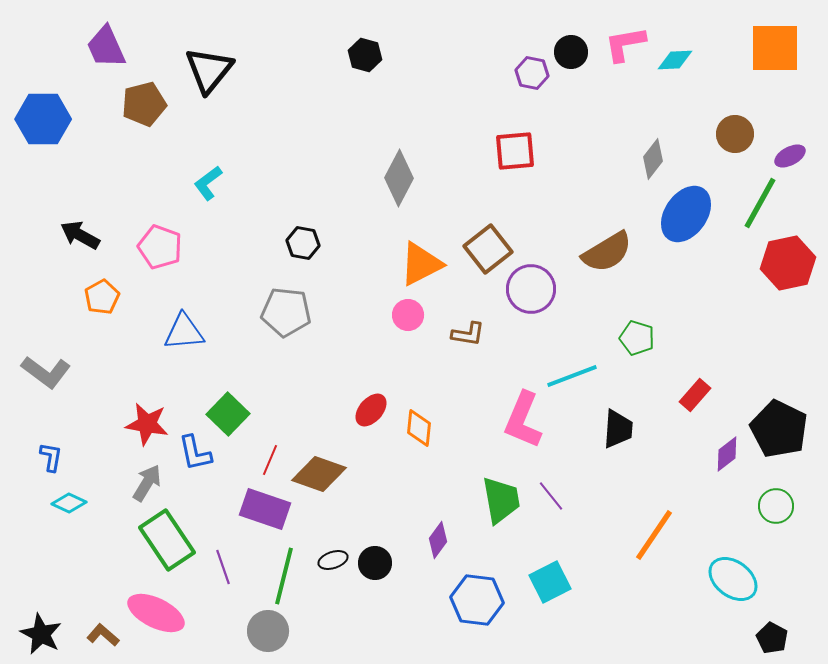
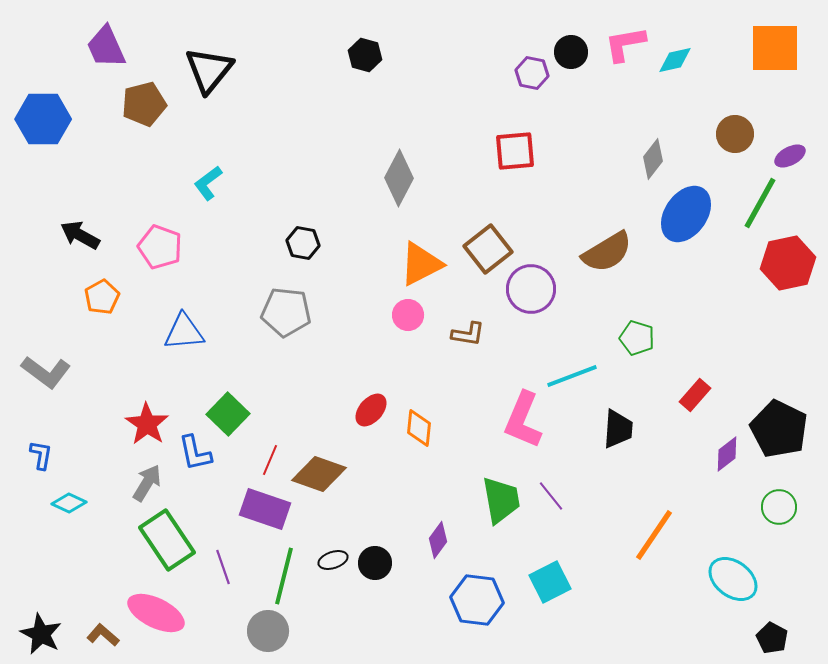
cyan diamond at (675, 60): rotated 9 degrees counterclockwise
red star at (147, 424): rotated 24 degrees clockwise
blue L-shape at (51, 457): moved 10 px left, 2 px up
green circle at (776, 506): moved 3 px right, 1 px down
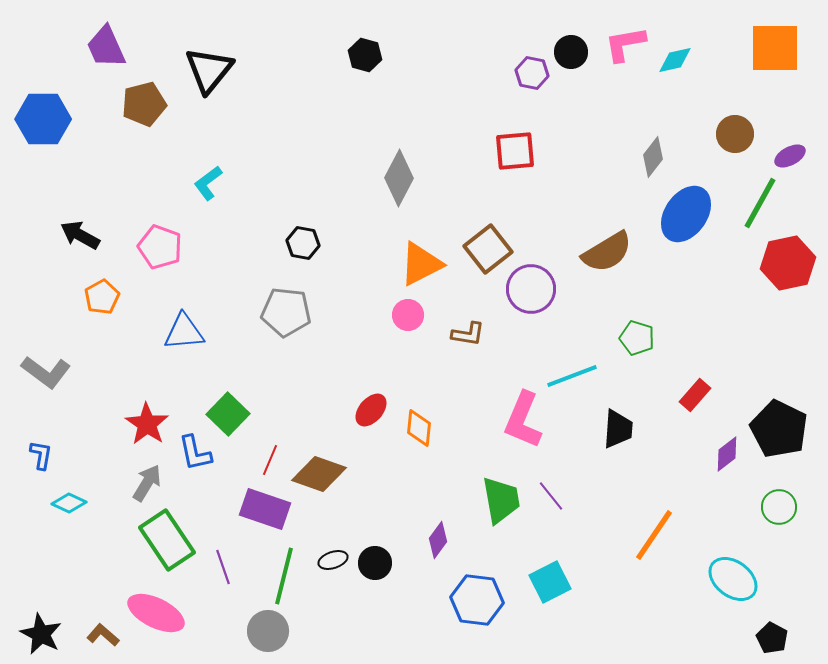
gray diamond at (653, 159): moved 2 px up
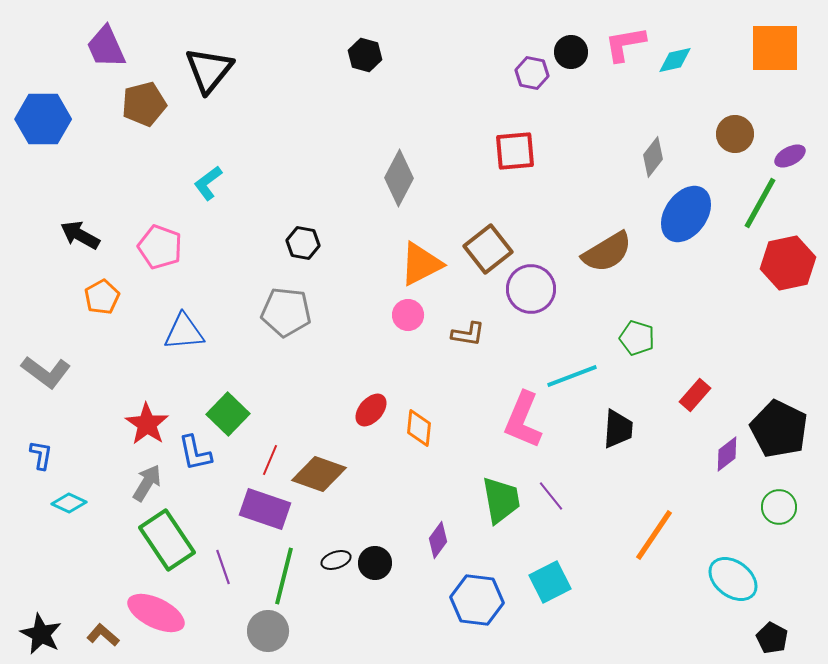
black ellipse at (333, 560): moved 3 px right
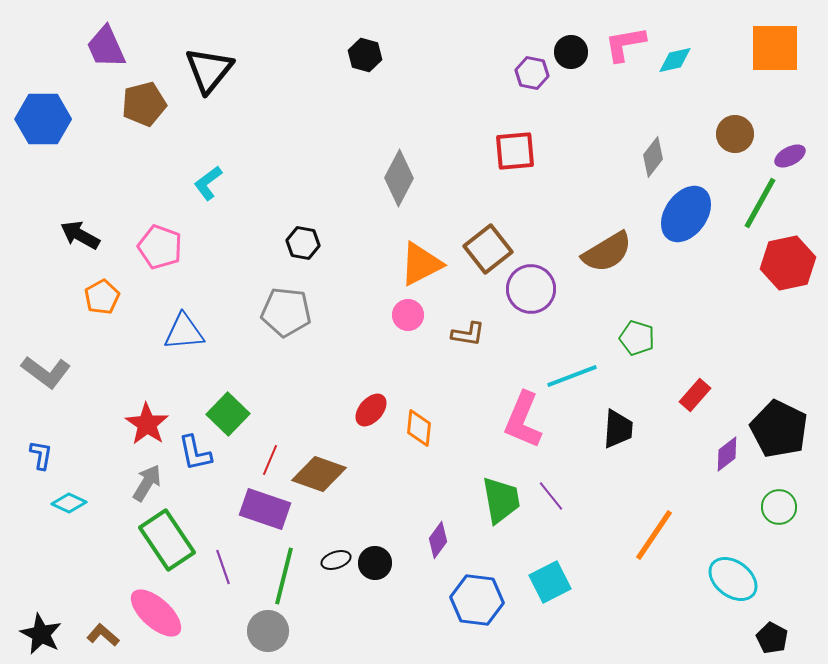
pink ellipse at (156, 613): rotated 16 degrees clockwise
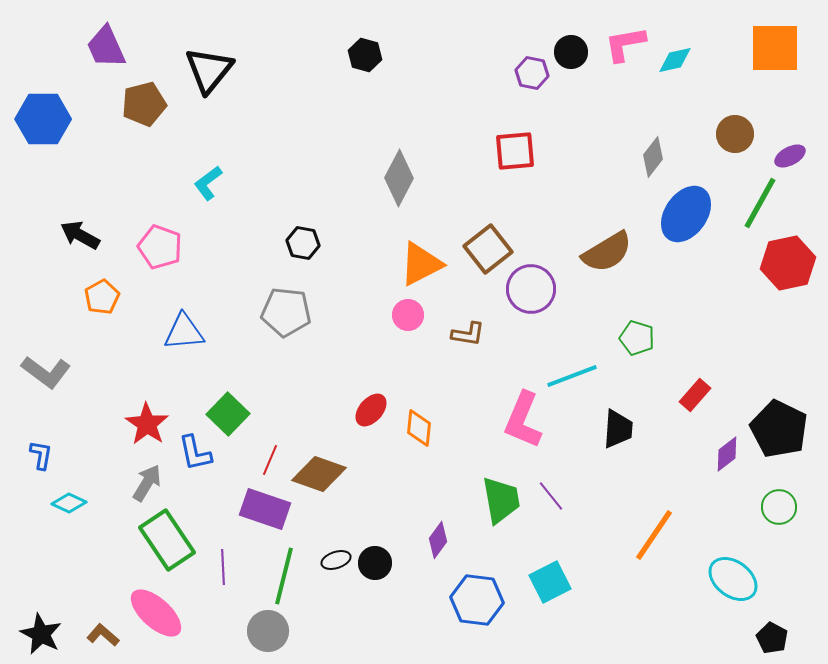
purple line at (223, 567): rotated 16 degrees clockwise
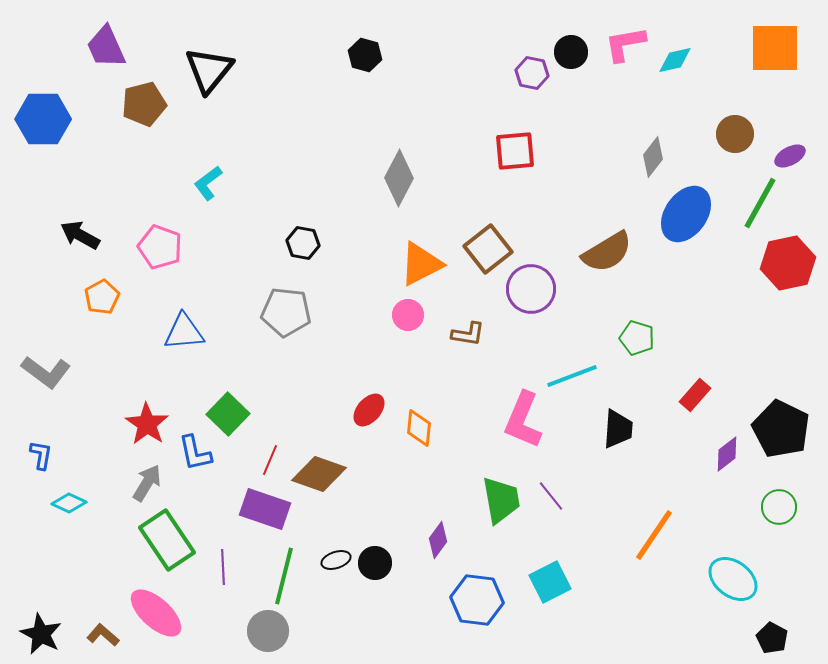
red ellipse at (371, 410): moved 2 px left
black pentagon at (779, 429): moved 2 px right
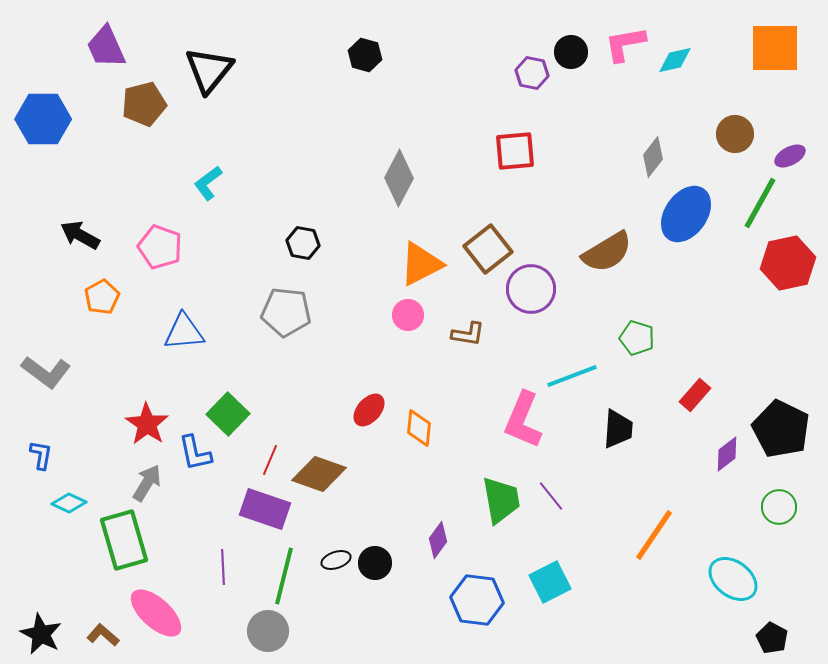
green rectangle at (167, 540): moved 43 px left; rotated 18 degrees clockwise
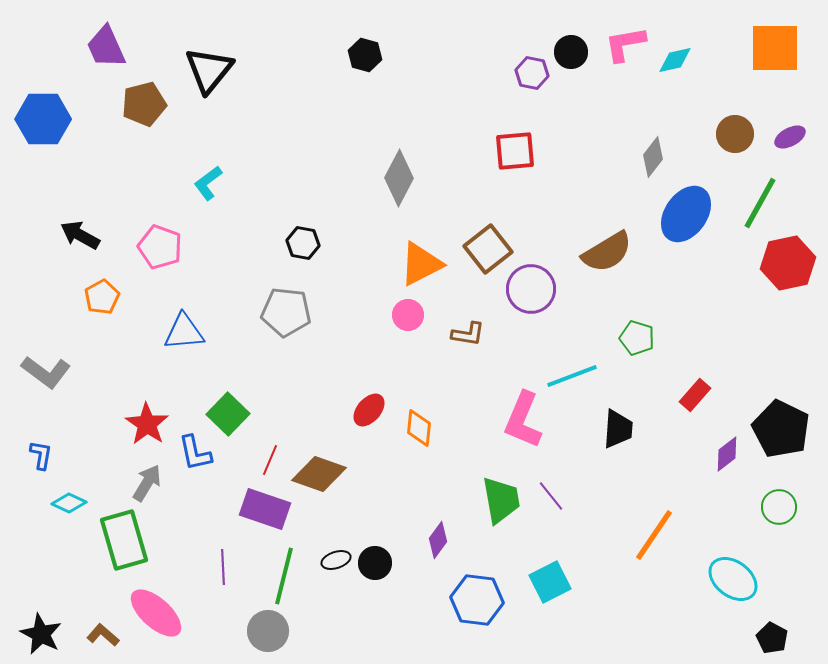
purple ellipse at (790, 156): moved 19 px up
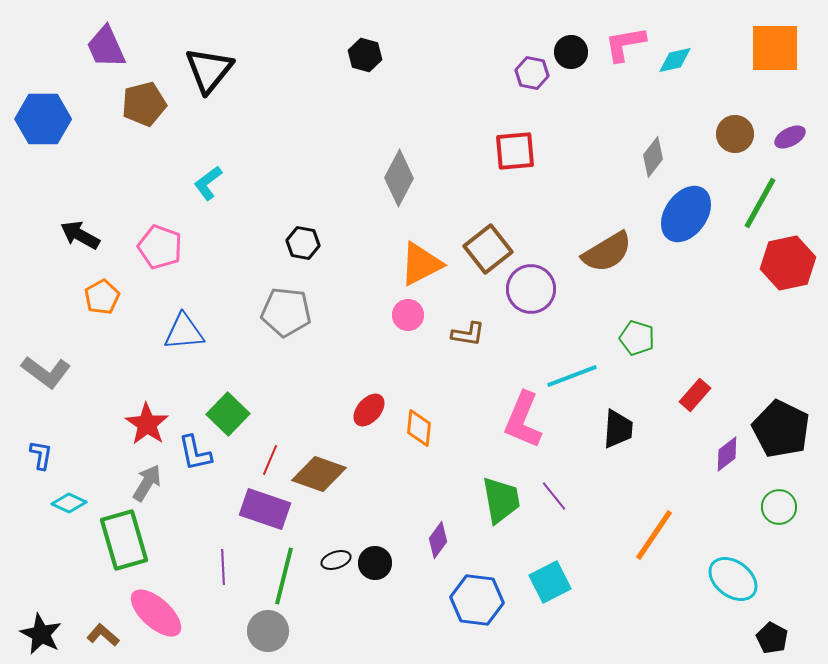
purple line at (551, 496): moved 3 px right
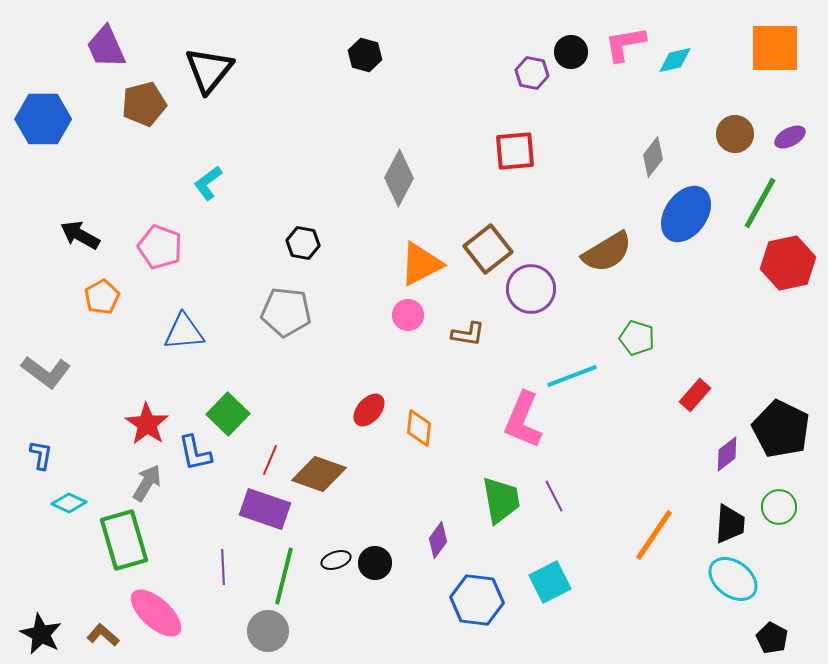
black trapezoid at (618, 429): moved 112 px right, 95 px down
purple line at (554, 496): rotated 12 degrees clockwise
